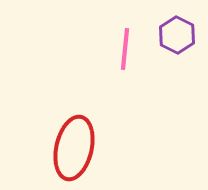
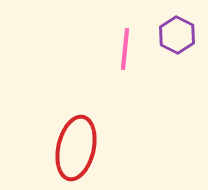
red ellipse: moved 2 px right
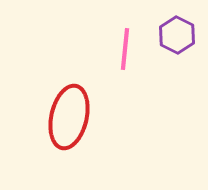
red ellipse: moved 7 px left, 31 px up
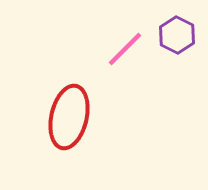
pink line: rotated 39 degrees clockwise
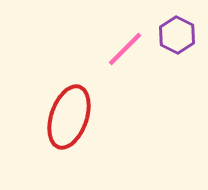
red ellipse: rotated 6 degrees clockwise
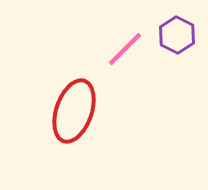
red ellipse: moved 5 px right, 6 px up
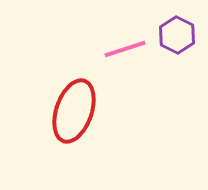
pink line: rotated 27 degrees clockwise
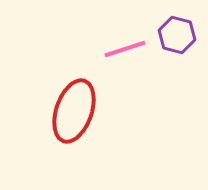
purple hexagon: rotated 12 degrees counterclockwise
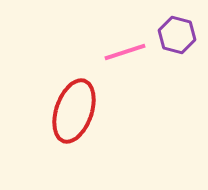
pink line: moved 3 px down
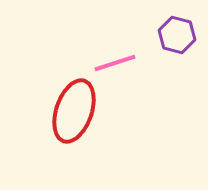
pink line: moved 10 px left, 11 px down
